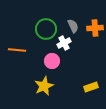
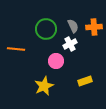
orange cross: moved 1 px left, 1 px up
white cross: moved 6 px right, 1 px down
orange line: moved 1 px left, 1 px up
pink circle: moved 4 px right
yellow rectangle: moved 6 px left, 6 px up
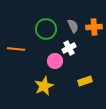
white cross: moved 1 px left, 4 px down
pink circle: moved 1 px left
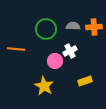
gray semicircle: rotated 64 degrees counterclockwise
white cross: moved 1 px right, 3 px down
yellow star: rotated 18 degrees counterclockwise
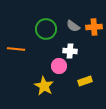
gray semicircle: rotated 144 degrees counterclockwise
white cross: rotated 32 degrees clockwise
pink circle: moved 4 px right, 5 px down
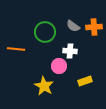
green circle: moved 1 px left, 3 px down
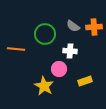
green circle: moved 2 px down
pink circle: moved 3 px down
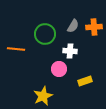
gray semicircle: rotated 96 degrees counterclockwise
yellow star: moved 1 px left, 10 px down; rotated 18 degrees clockwise
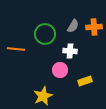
pink circle: moved 1 px right, 1 px down
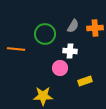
orange cross: moved 1 px right, 1 px down
pink circle: moved 2 px up
yellow star: rotated 24 degrees clockwise
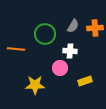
yellow star: moved 8 px left, 11 px up
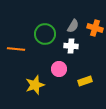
orange cross: rotated 21 degrees clockwise
white cross: moved 1 px right, 5 px up
pink circle: moved 1 px left, 1 px down
yellow star: rotated 18 degrees counterclockwise
